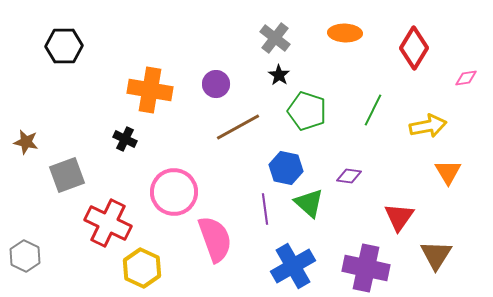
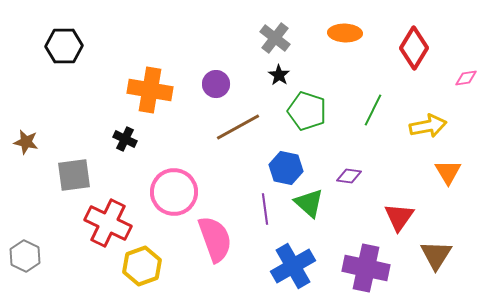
gray square: moved 7 px right; rotated 12 degrees clockwise
yellow hexagon: moved 2 px up; rotated 15 degrees clockwise
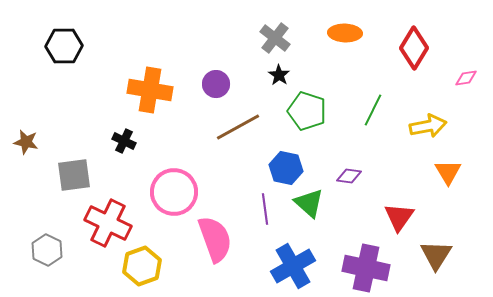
black cross: moved 1 px left, 2 px down
gray hexagon: moved 22 px right, 6 px up
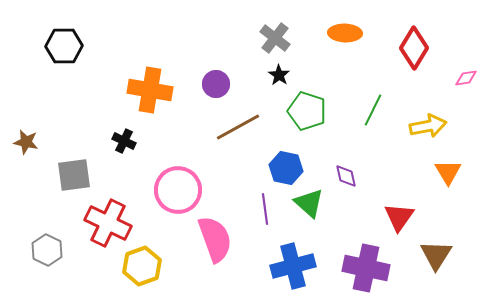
purple diamond: moved 3 px left; rotated 70 degrees clockwise
pink circle: moved 4 px right, 2 px up
blue cross: rotated 15 degrees clockwise
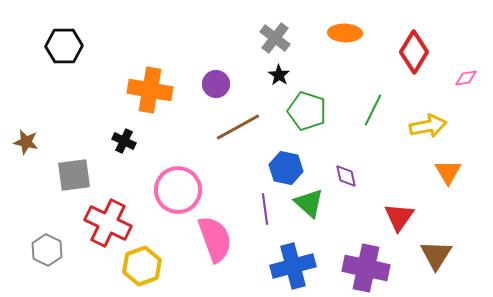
red diamond: moved 4 px down
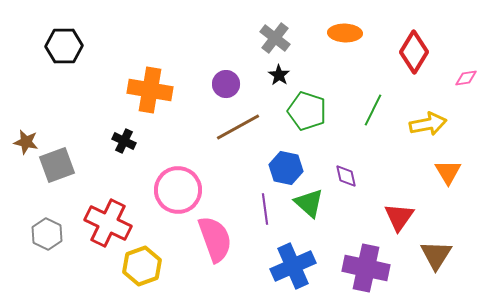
purple circle: moved 10 px right
yellow arrow: moved 2 px up
gray square: moved 17 px left, 10 px up; rotated 12 degrees counterclockwise
gray hexagon: moved 16 px up
blue cross: rotated 9 degrees counterclockwise
